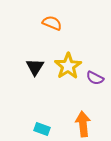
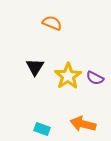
yellow star: moved 10 px down
orange arrow: rotated 70 degrees counterclockwise
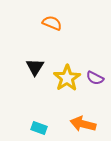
yellow star: moved 1 px left, 2 px down
cyan rectangle: moved 3 px left, 1 px up
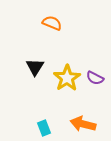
cyan rectangle: moved 5 px right; rotated 49 degrees clockwise
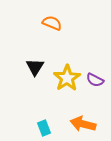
purple semicircle: moved 2 px down
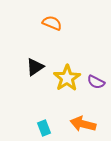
black triangle: rotated 24 degrees clockwise
purple semicircle: moved 1 px right, 2 px down
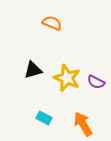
black triangle: moved 2 px left, 3 px down; rotated 18 degrees clockwise
yellow star: rotated 16 degrees counterclockwise
orange arrow: rotated 45 degrees clockwise
cyan rectangle: moved 10 px up; rotated 42 degrees counterclockwise
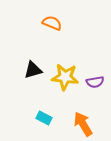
yellow star: moved 2 px left, 1 px up; rotated 16 degrees counterclockwise
purple semicircle: moved 1 px left; rotated 36 degrees counterclockwise
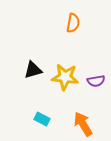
orange semicircle: moved 21 px right; rotated 78 degrees clockwise
purple semicircle: moved 1 px right, 1 px up
cyan rectangle: moved 2 px left, 1 px down
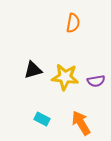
orange arrow: moved 2 px left, 1 px up
